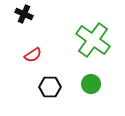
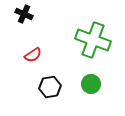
green cross: rotated 16 degrees counterclockwise
black hexagon: rotated 10 degrees counterclockwise
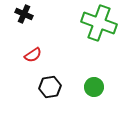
green cross: moved 6 px right, 17 px up
green circle: moved 3 px right, 3 px down
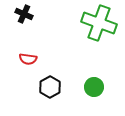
red semicircle: moved 5 px left, 4 px down; rotated 42 degrees clockwise
black hexagon: rotated 20 degrees counterclockwise
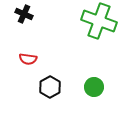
green cross: moved 2 px up
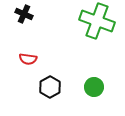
green cross: moved 2 px left
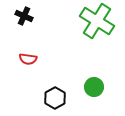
black cross: moved 2 px down
green cross: rotated 12 degrees clockwise
black hexagon: moved 5 px right, 11 px down
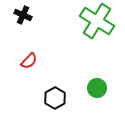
black cross: moved 1 px left, 1 px up
red semicircle: moved 1 px right, 2 px down; rotated 54 degrees counterclockwise
green circle: moved 3 px right, 1 px down
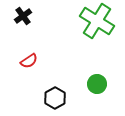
black cross: moved 1 px down; rotated 30 degrees clockwise
red semicircle: rotated 12 degrees clockwise
green circle: moved 4 px up
